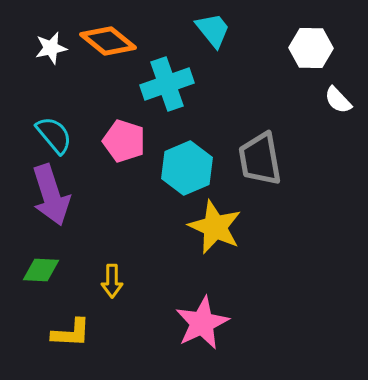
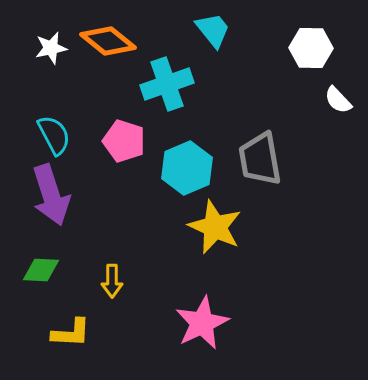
cyan semicircle: rotated 12 degrees clockwise
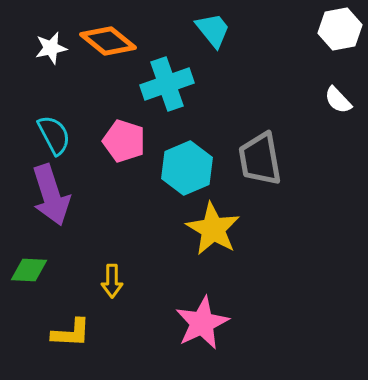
white hexagon: moved 29 px right, 19 px up; rotated 12 degrees counterclockwise
yellow star: moved 2 px left, 2 px down; rotated 6 degrees clockwise
green diamond: moved 12 px left
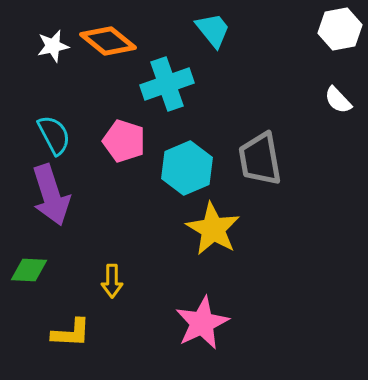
white star: moved 2 px right, 2 px up
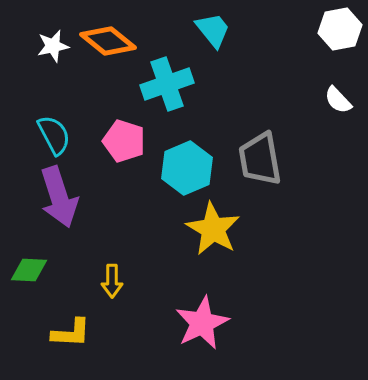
purple arrow: moved 8 px right, 2 px down
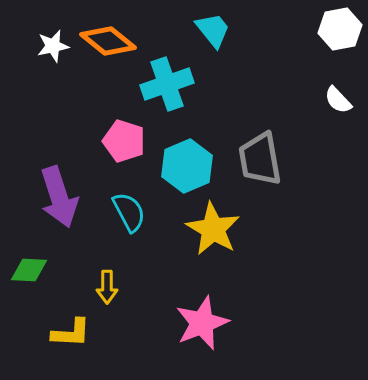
cyan semicircle: moved 75 px right, 77 px down
cyan hexagon: moved 2 px up
yellow arrow: moved 5 px left, 6 px down
pink star: rotated 4 degrees clockwise
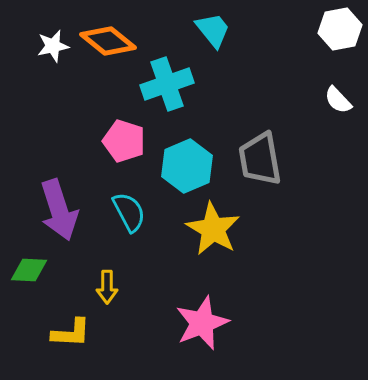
purple arrow: moved 13 px down
